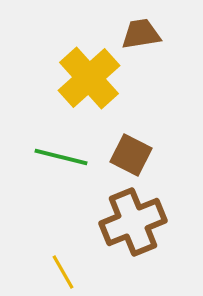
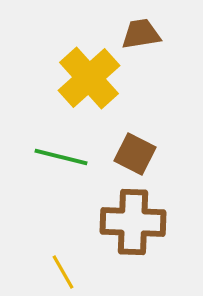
brown square: moved 4 px right, 1 px up
brown cross: rotated 24 degrees clockwise
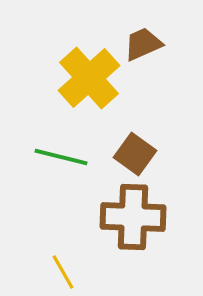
brown trapezoid: moved 2 px right, 10 px down; rotated 15 degrees counterclockwise
brown square: rotated 9 degrees clockwise
brown cross: moved 5 px up
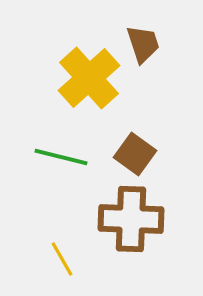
brown trapezoid: rotated 96 degrees clockwise
brown cross: moved 2 px left, 2 px down
yellow line: moved 1 px left, 13 px up
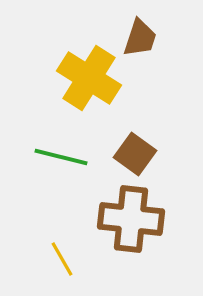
brown trapezoid: moved 3 px left, 6 px up; rotated 36 degrees clockwise
yellow cross: rotated 16 degrees counterclockwise
brown cross: rotated 4 degrees clockwise
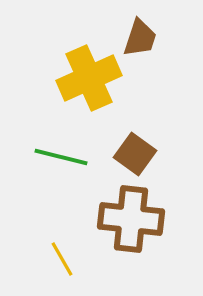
yellow cross: rotated 34 degrees clockwise
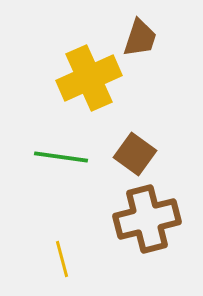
green line: rotated 6 degrees counterclockwise
brown cross: moved 16 px right; rotated 20 degrees counterclockwise
yellow line: rotated 15 degrees clockwise
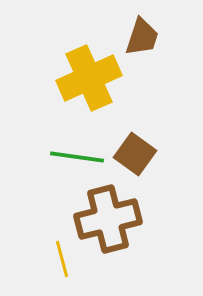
brown trapezoid: moved 2 px right, 1 px up
green line: moved 16 px right
brown cross: moved 39 px left
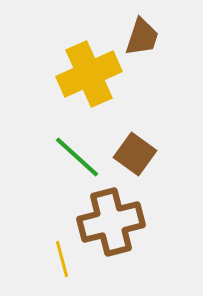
yellow cross: moved 4 px up
green line: rotated 34 degrees clockwise
brown cross: moved 3 px right, 3 px down
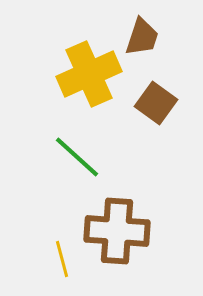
brown square: moved 21 px right, 51 px up
brown cross: moved 6 px right, 9 px down; rotated 18 degrees clockwise
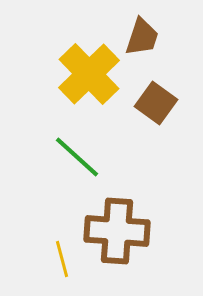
yellow cross: rotated 20 degrees counterclockwise
